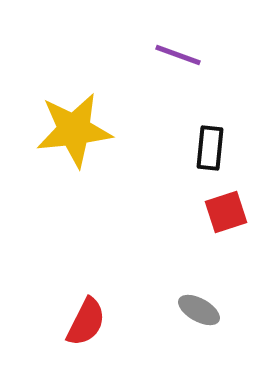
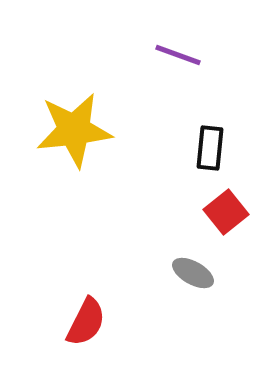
red square: rotated 21 degrees counterclockwise
gray ellipse: moved 6 px left, 37 px up
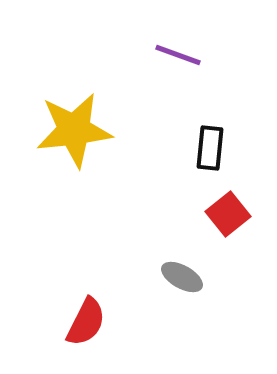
red square: moved 2 px right, 2 px down
gray ellipse: moved 11 px left, 4 px down
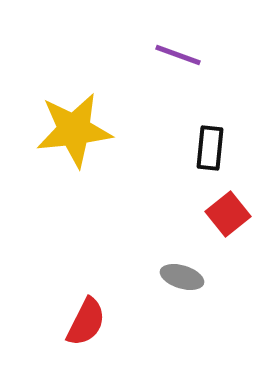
gray ellipse: rotated 12 degrees counterclockwise
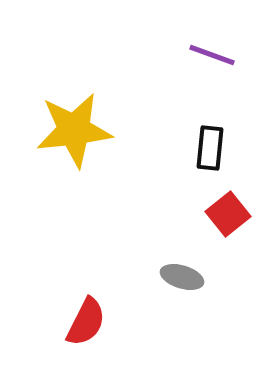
purple line: moved 34 px right
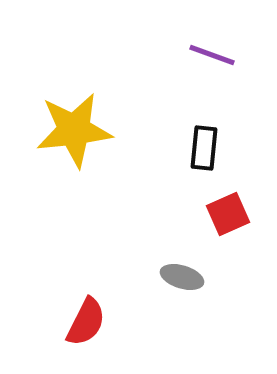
black rectangle: moved 6 px left
red square: rotated 15 degrees clockwise
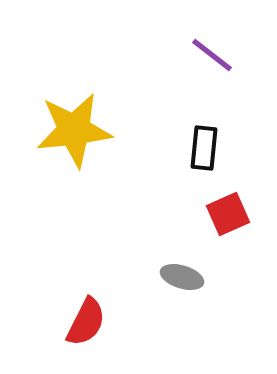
purple line: rotated 18 degrees clockwise
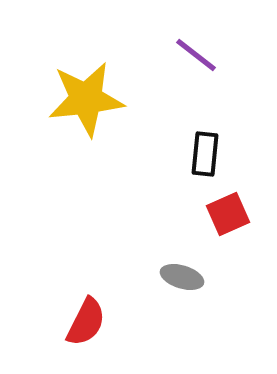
purple line: moved 16 px left
yellow star: moved 12 px right, 31 px up
black rectangle: moved 1 px right, 6 px down
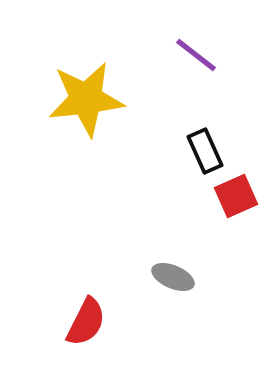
black rectangle: moved 3 px up; rotated 30 degrees counterclockwise
red square: moved 8 px right, 18 px up
gray ellipse: moved 9 px left; rotated 6 degrees clockwise
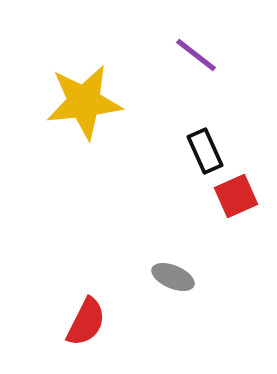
yellow star: moved 2 px left, 3 px down
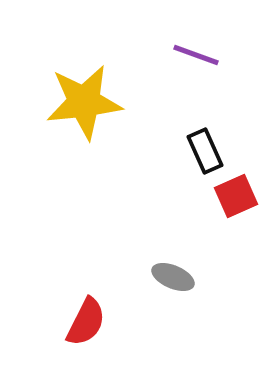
purple line: rotated 18 degrees counterclockwise
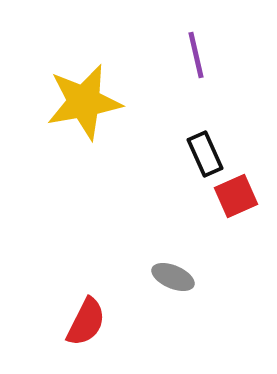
purple line: rotated 57 degrees clockwise
yellow star: rotated 4 degrees counterclockwise
black rectangle: moved 3 px down
